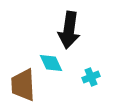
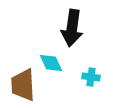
black arrow: moved 3 px right, 2 px up
cyan cross: rotated 30 degrees clockwise
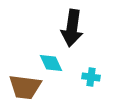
brown trapezoid: moved 2 px right, 2 px down; rotated 80 degrees counterclockwise
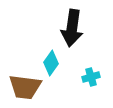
cyan diamond: rotated 60 degrees clockwise
cyan cross: rotated 24 degrees counterclockwise
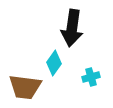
cyan diamond: moved 3 px right
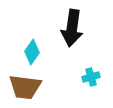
cyan diamond: moved 22 px left, 11 px up
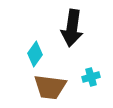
cyan diamond: moved 3 px right, 2 px down
brown trapezoid: moved 25 px right
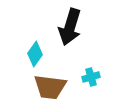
black arrow: moved 2 px left, 1 px up; rotated 9 degrees clockwise
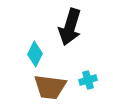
cyan diamond: rotated 10 degrees counterclockwise
cyan cross: moved 3 px left, 3 px down
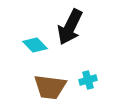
black arrow: rotated 9 degrees clockwise
cyan diamond: moved 9 px up; rotated 70 degrees counterclockwise
